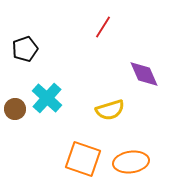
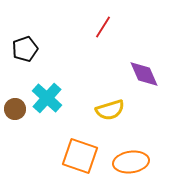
orange square: moved 3 px left, 3 px up
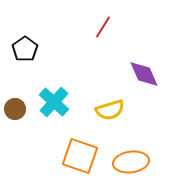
black pentagon: rotated 15 degrees counterclockwise
cyan cross: moved 7 px right, 4 px down
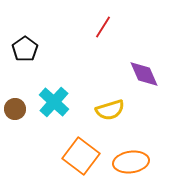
orange square: moved 1 px right; rotated 18 degrees clockwise
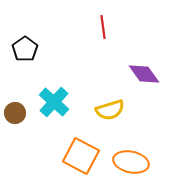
red line: rotated 40 degrees counterclockwise
purple diamond: rotated 12 degrees counterclockwise
brown circle: moved 4 px down
orange square: rotated 9 degrees counterclockwise
orange ellipse: rotated 20 degrees clockwise
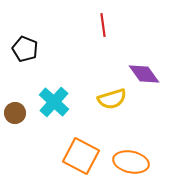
red line: moved 2 px up
black pentagon: rotated 15 degrees counterclockwise
yellow semicircle: moved 2 px right, 11 px up
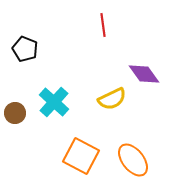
yellow semicircle: rotated 8 degrees counterclockwise
orange ellipse: moved 2 px right, 2 px up; rotated 40 degrees clockwise
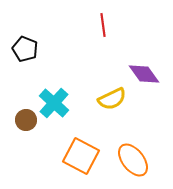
cyan cross: moved 1 px down
brown circle: moved 11 px right, 7 px down
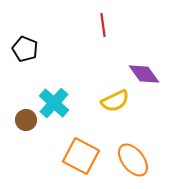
yellow semicircle: moved 3 px right, 2 px down
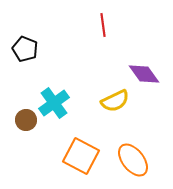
cyan cross: rotated 12 degrees clockwise
